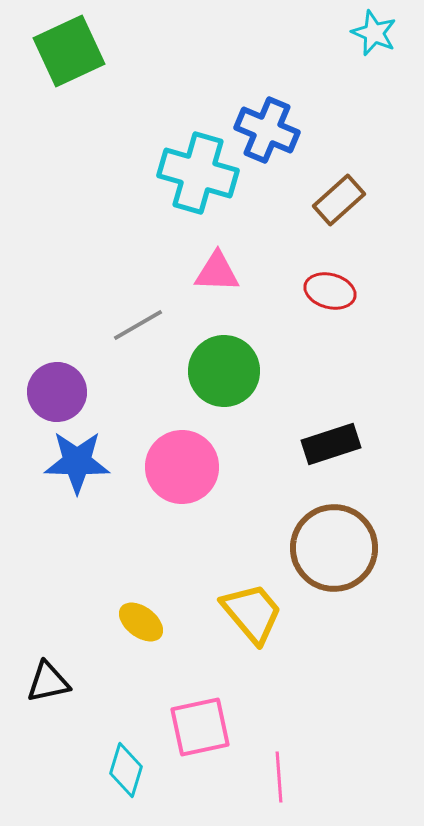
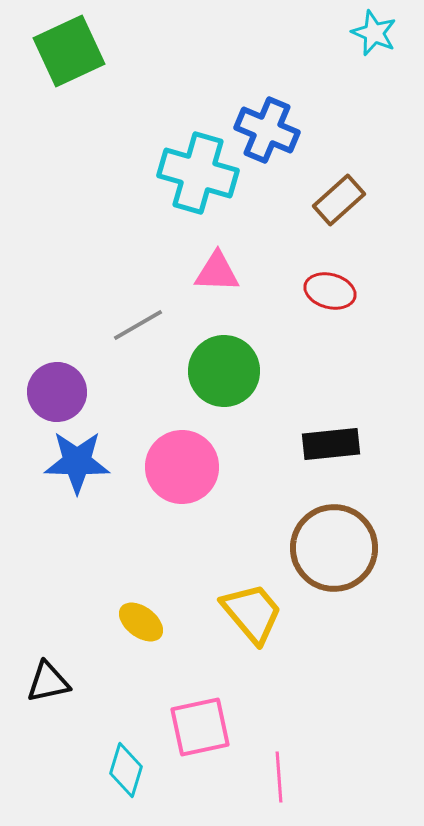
black rectangle: rotated 12 degrees clockwise
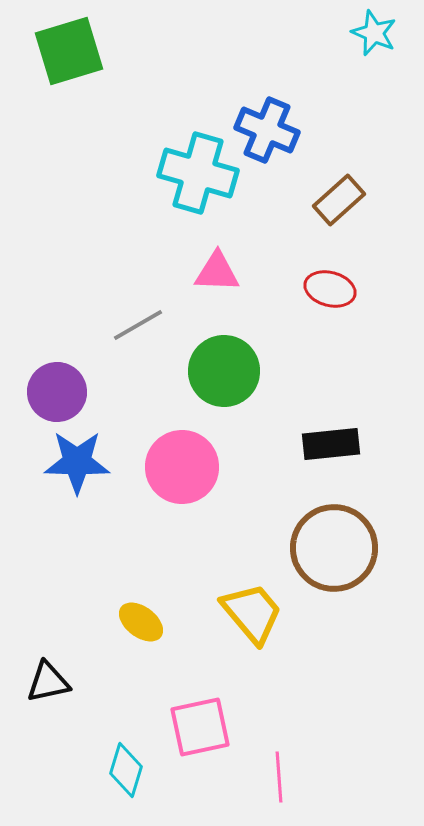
green square: rotated 8 degrees clockwise
red ellipse: moved 2 px up
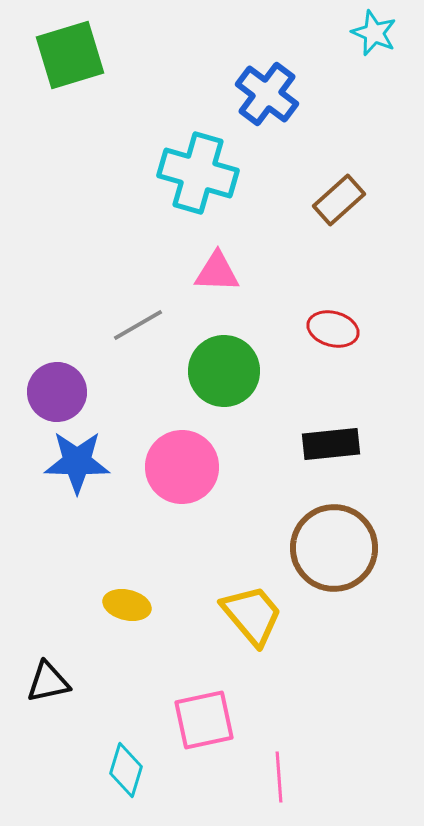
green square: moved 1 px right, 4 px down
blue cross: moved 36 px up; rotated 14 degrees clockwise
red ellipse: moved 3 px right, 40 px down
yellow trapezoid: moved 2 px down
yellow ellipse: moved 14 px left, 17 px up; rotated 24 degrees counterclockwise
pink square: moved 4 px right, 7 px up
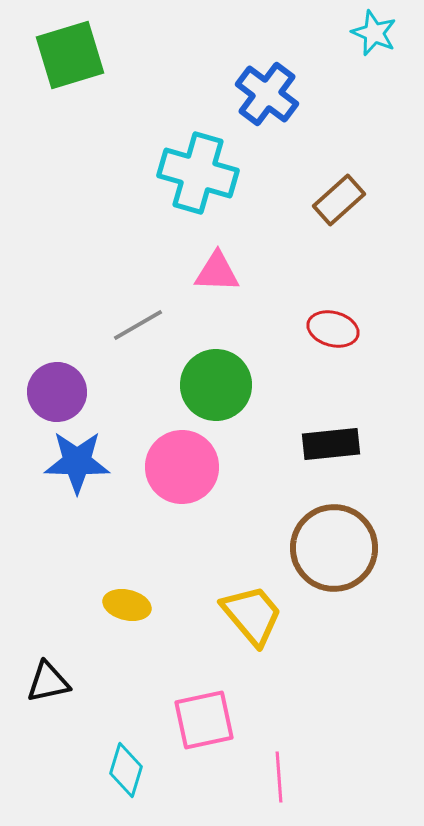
green circle: moved 8 px left, 14 px down
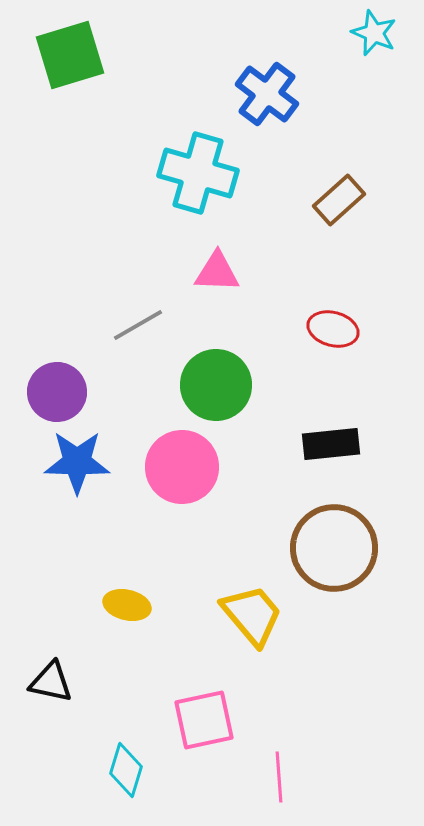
black triangle: moved 3 px right; rotated 24 degrees clockwise
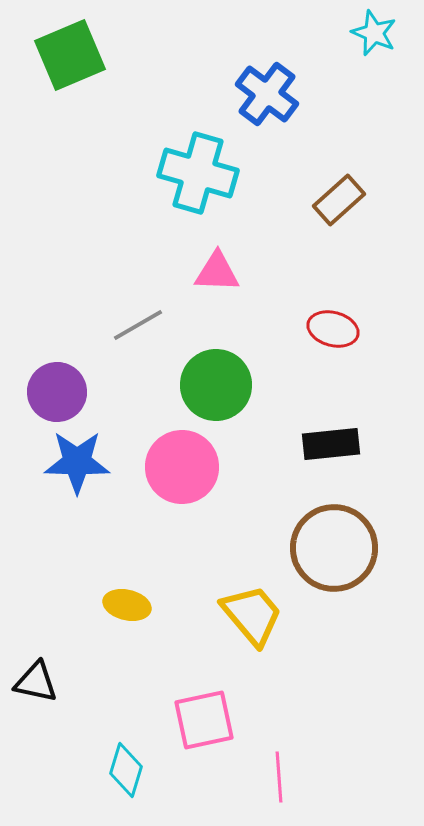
green square: rotated 6 degrees counterclockwise
black triangle: moved 15 px left
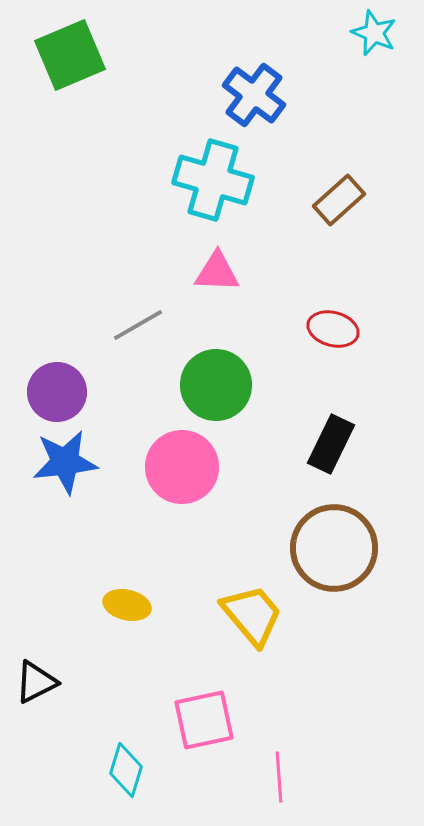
blue cross: moved 13 px left, 1 px down
cyan cross: moved 15 px right, 7 px down
black rectangle: rotated 58 degrees counterclockwise
blue star: moved 12 px left; rotated 8 degrees counterclockwise
black triangle: rotated 39 degrees counterclockwise
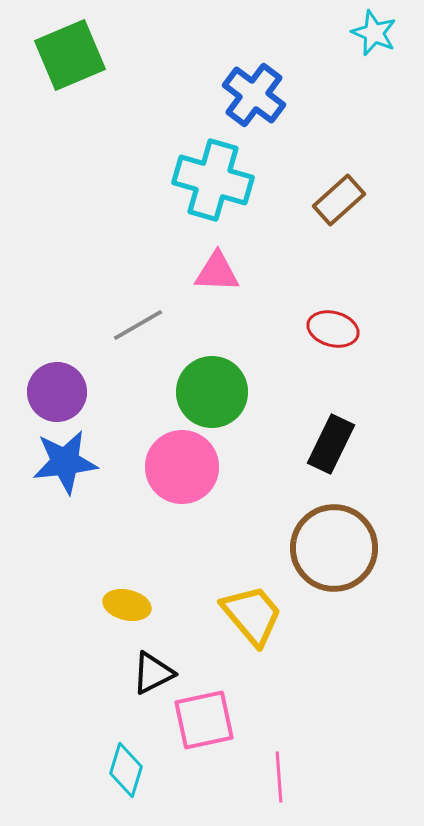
green circle: moved 4 px left, 7 px down
black triangle: moved 117 px right, 9 px up
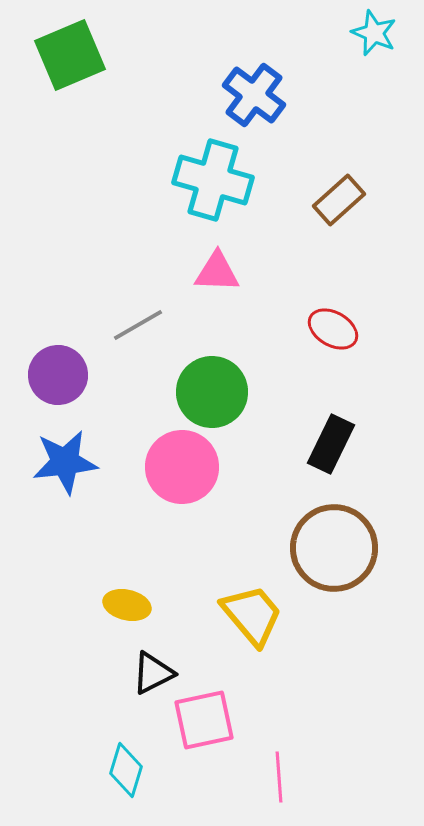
red ellipse: rotated 15 degrees clockwise
purple circle: moved 1 px right, 17 px up
